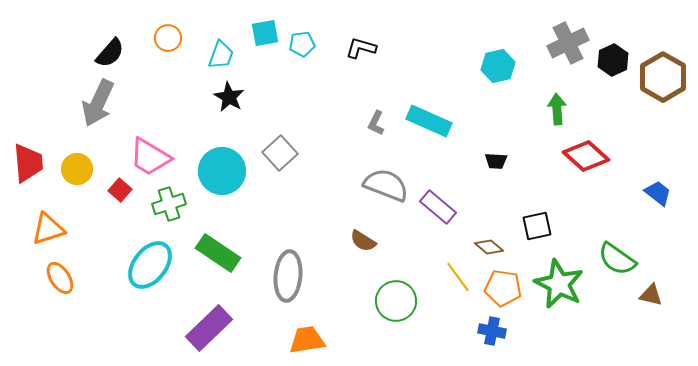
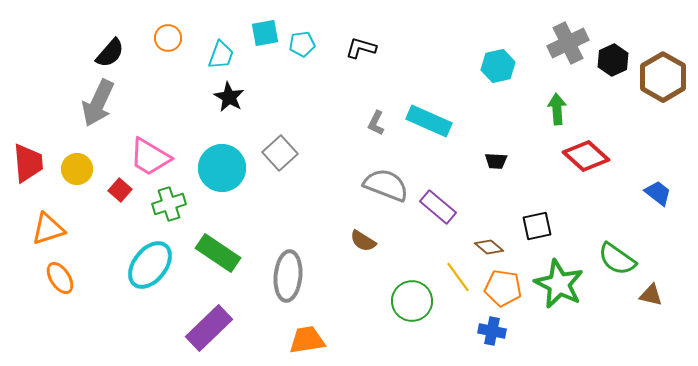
cyan circle at (222, 171): moved 3 px up
green circle at (396, 301): moved 16 px right
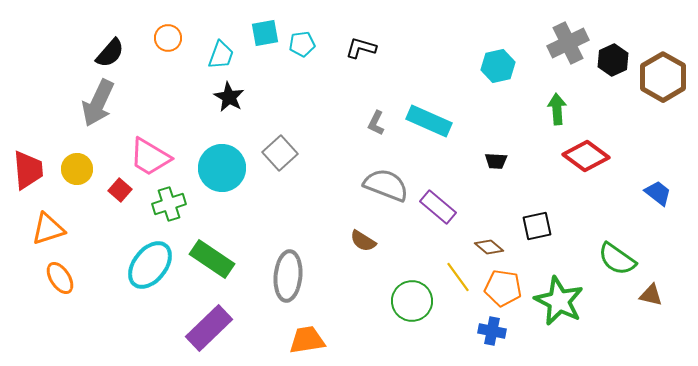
red diamond at (586, 156): rotated 6 degrees counterclockwise
red trapezoid at (28, 163): moved 7 px down
green rectangle at (218, 253): moved 6 px left, 6 px down
green star at (559, 284): moved 17 px down
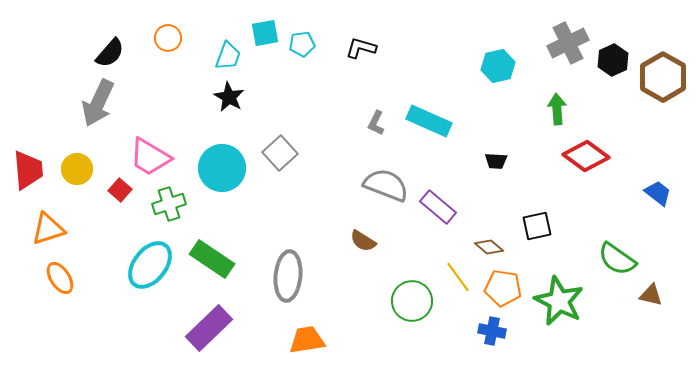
cyan trapezoid at (221, 55): moved 7 px right, 1 px down
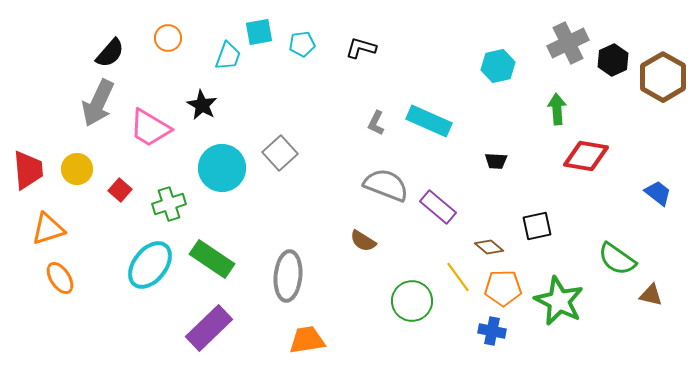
cyan square at (265, 33): moved 6 px left, 1 px up
black star at (229, 97): moved 27 px left, 8 px down
red diamond at (586, 156): rotated 27 degrees counterclockwise
pink trapezoid at (150, 157): moved 29 px up
orange pentagon at (503, 288): rotated 9 degrees counterclockwise
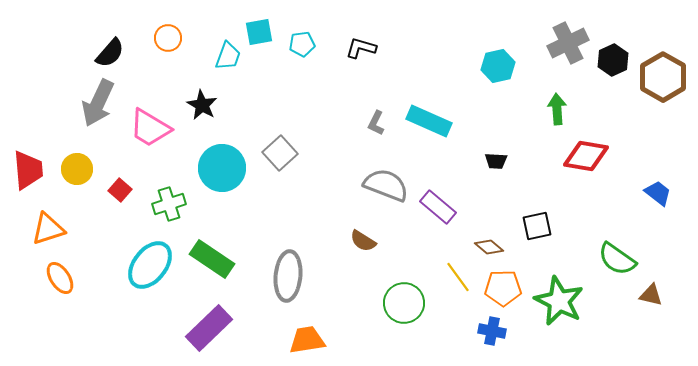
green circle at (412, 301): moved 8 px left, 2 px down
